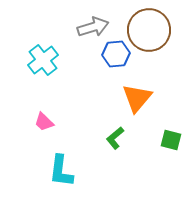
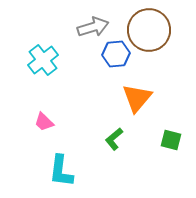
green L-shape: moved 1 px left, 1 px down
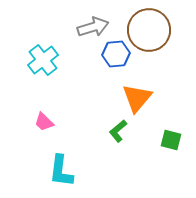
green L-shape: moved 4 px right, 8 px up
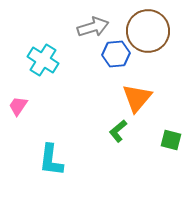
brown circle: moved 1 px left, 1 px down
cyan cross: rotated 20 degrees counterclockwise
pink trapezoid: moved 26 px left, 16 px up; rotated 80 degrees clockwise
cyan L-shape: moved 10 px left, 11 px up
